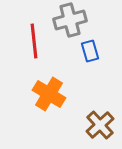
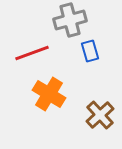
red line: moved 2 px left, 12 px down; rotated 76 degrees clockwise
brown cross: moved 10 px up
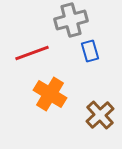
gray cross: moved 1 px right
orange cross: moved 1 px right
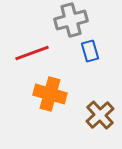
orange cross: rotated 16 degrees counterclockwise
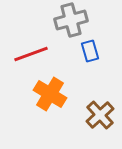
red line: moved 1 px left, 1 px down
orange cross: rotated 16 degrees clockwise
